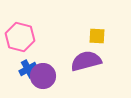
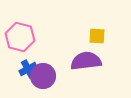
purple semicircle: rotated 8 degrees clockwise
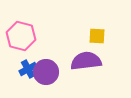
pink hexagon: moved 1 px right, 1 px up
purple circle: moved 3 px right, 4 px up
